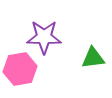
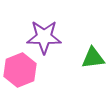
pink hexagon: moved 1 px down; rotated 12 degrees counterclockwise
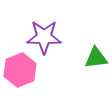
green triangle: moved 3 px right
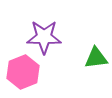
pink hexagon: moved 3 px right, 2 px down
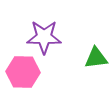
pink hexagon: rotated 24 degrees clockwise
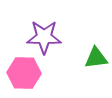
pink hexagon: moved 1 px right, 1 px down
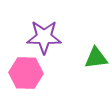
pink hexagon: moved 2 px right
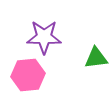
pink hexagon: moved 2 px right, 2 px down; rotated 8 degrees counterclockwise
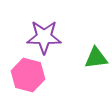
pink hexagon: rotated 20 degrees clockwise
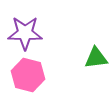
purple star: moved 19 px left, 4 px up
